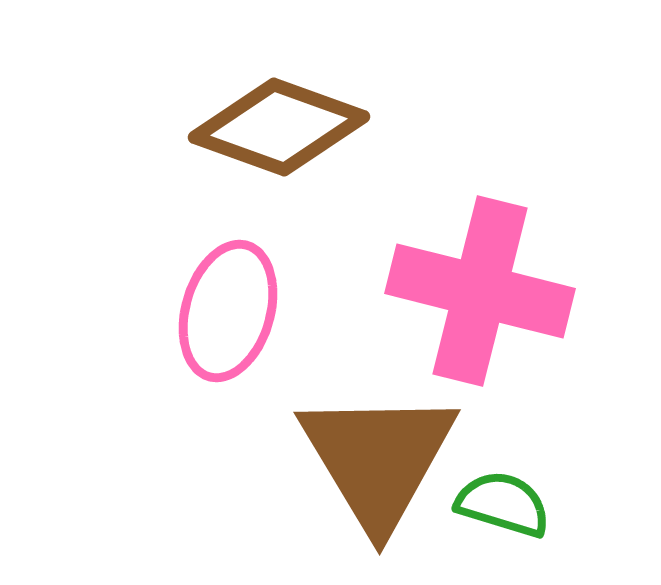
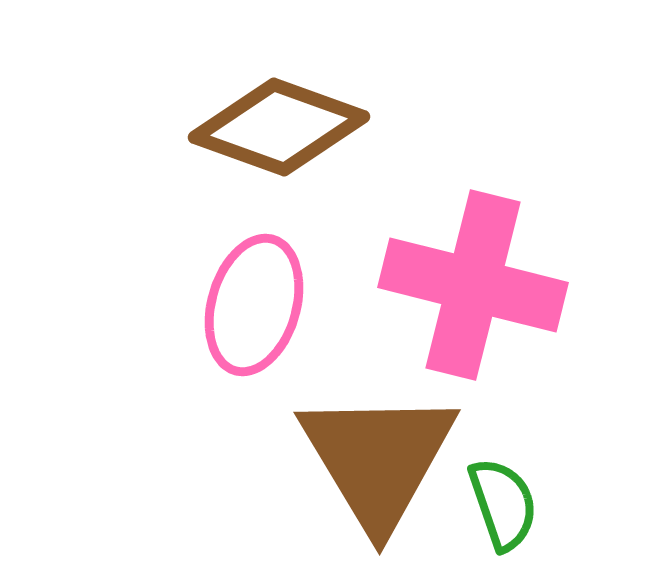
pink cross: moved 7 px left, 6 px up
pink ellipse: moved 26 px right, 6 px up
green semicircle: rotated 54 degrees clockwise
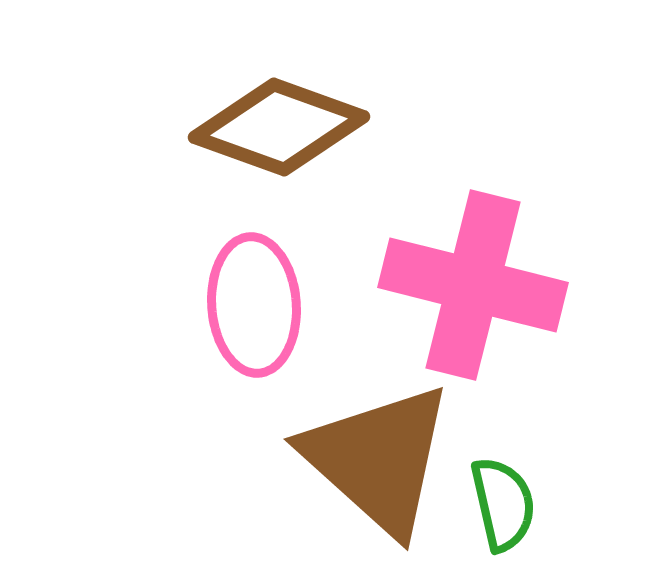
pink ellipse: rotated 20 degrees counterclockwise
brown triangle: rotated 17 degrees counterclockwise
green semicircle: rotated 6 degrees clockwise
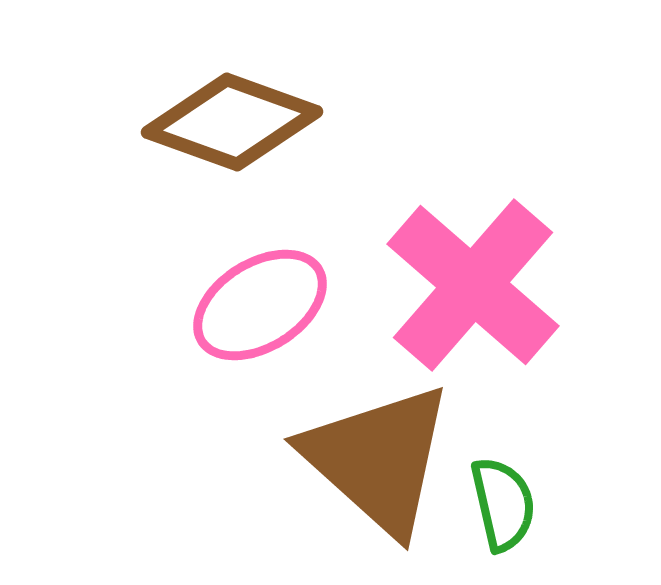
brown diamond: moved 47 px left, 5 px up
pink cross: rotated 27 degrees clockwise
pink ellipse: moved 6 px right; rotated 62 degrees clockwise
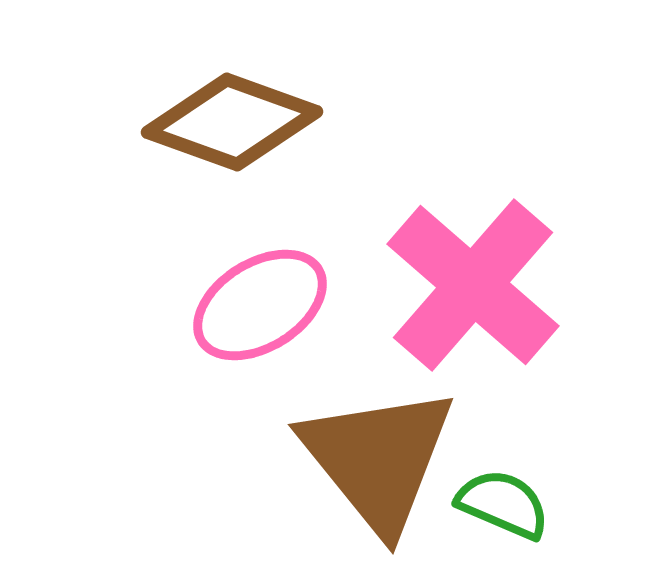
brown triangle: rotated 9 degrees clockwise
green semicircle: rotated 54 degrees counterclockwise
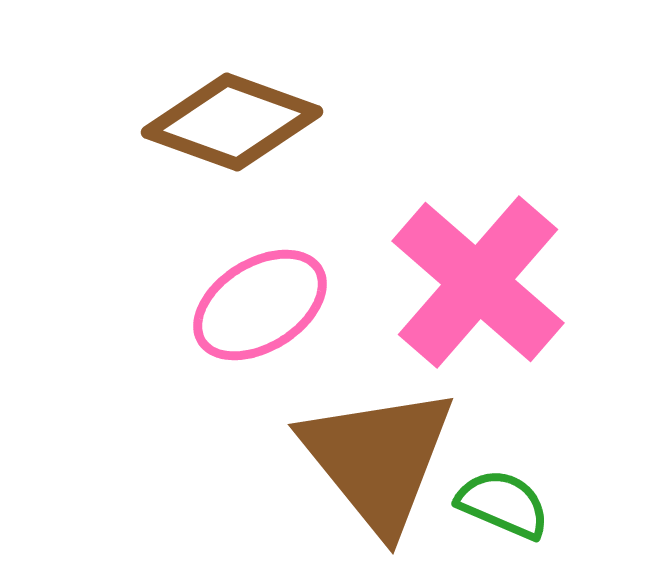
pink cross: moved 5 px right, 3 px up
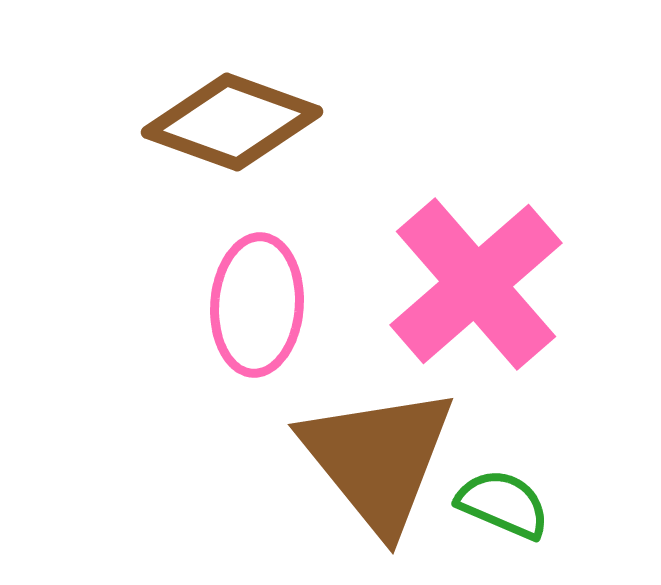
pink cross: moved 2 px left, 2 px down; rotated 8 degrees clockwise
pink ellipse: moved 3 px left; rotated 54 degrees counterclockwise
